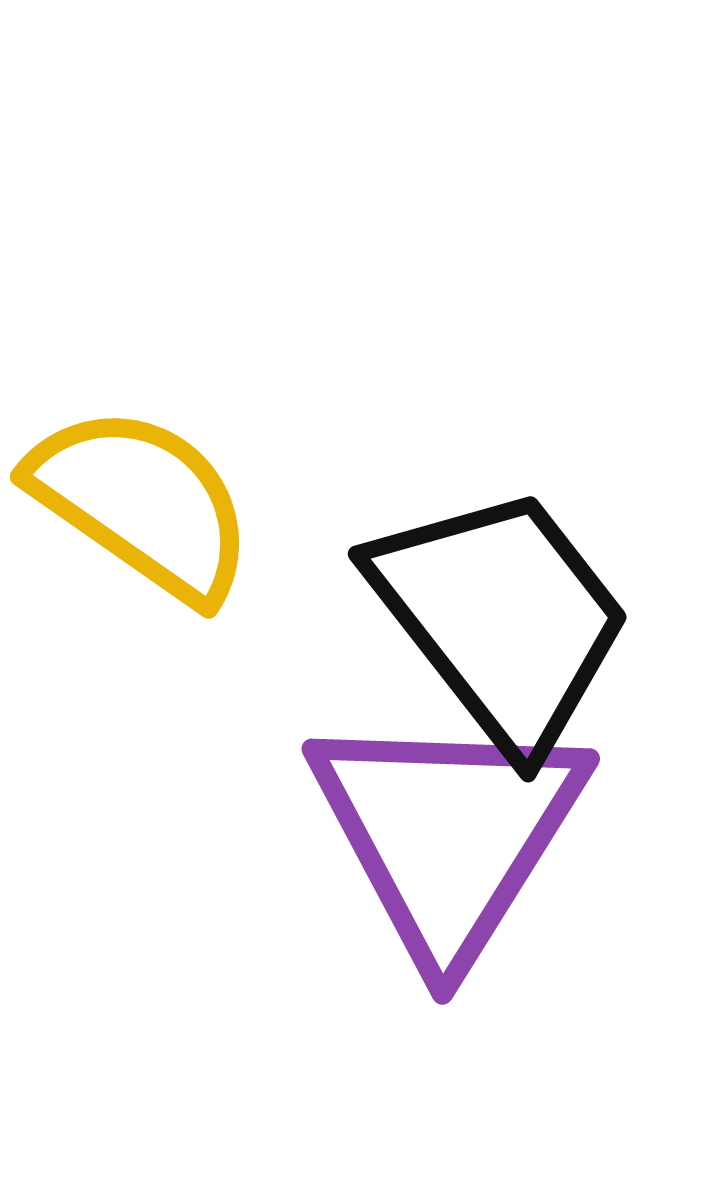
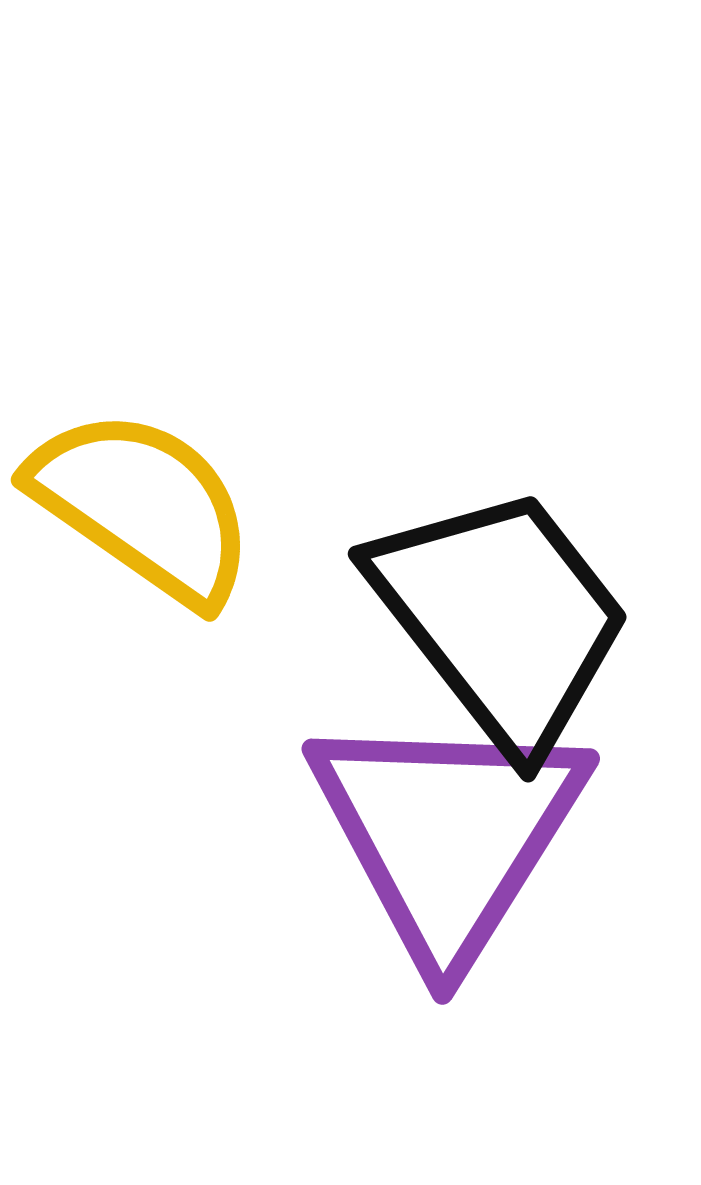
yellow semicircle: moved 1 px right, 3 px down
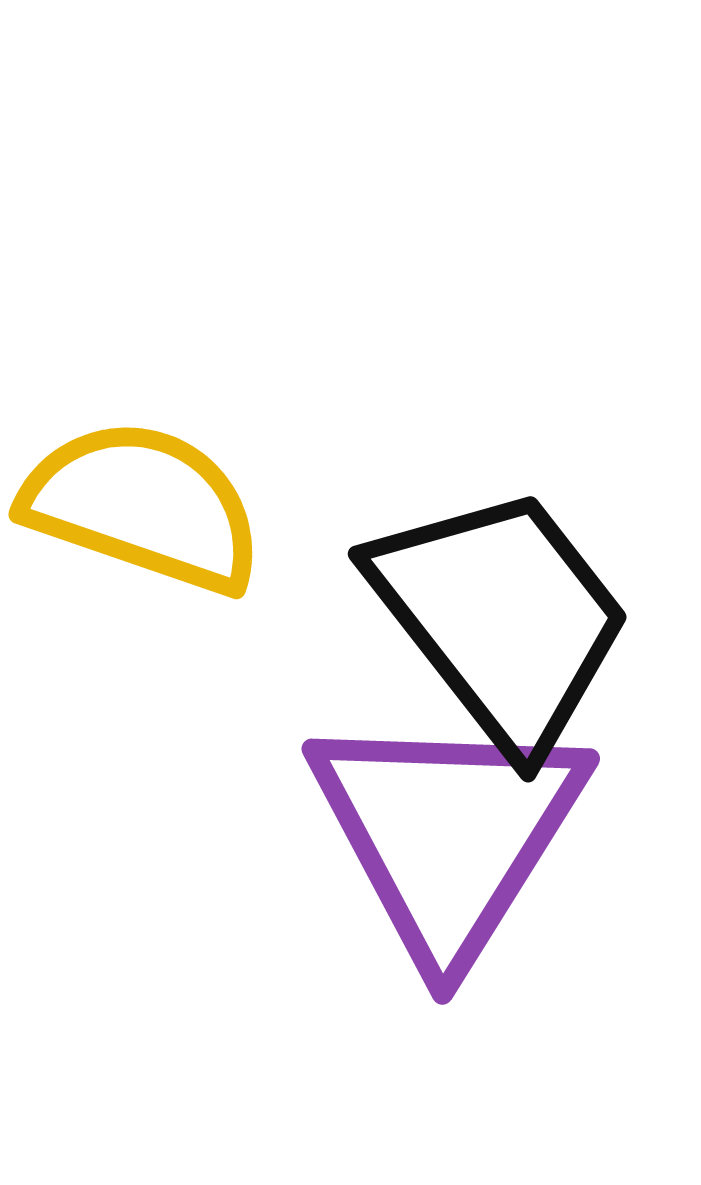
yellow semicircle: rotated 16 degrees counterclockwise
